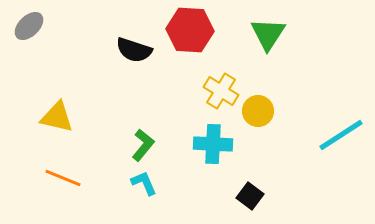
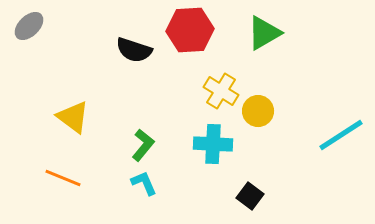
red hexagon: rotated 6 degrees counterclockwise
green triangle: moved 4 px left, 1 px up; rotated 27 degrees clockwise
yellow triangle: moved 16 px right; rotated 24 degrees clockwise
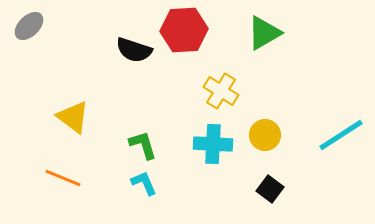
red hexagon: moved 6 px left
yellow circle: moved 7 px right, 24 px down
green L-shape: rotated 56 degrees counterclockwise
black square: moved 20 px right, 7 px up
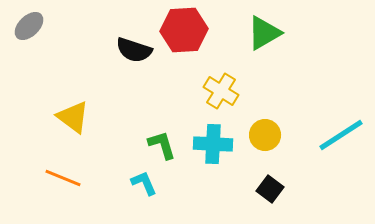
green L-shape: moved 19 px right
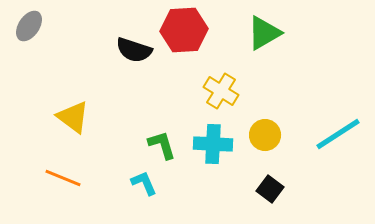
gray ellipse: rotated 12 degrees counterclockwise
cyan line: moved 3 px left, 1 px up
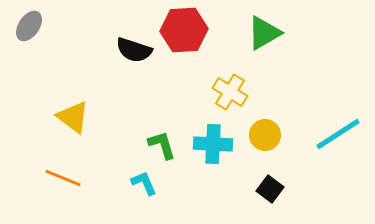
yellow cross: moved 9 px right, 1 px down
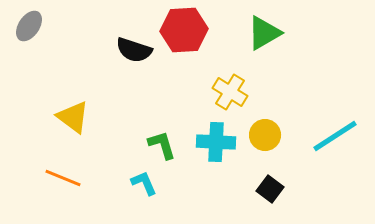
cyan line: moved 3 px left, 2 px down
cyan cross: moved 3 px right, 2 px up
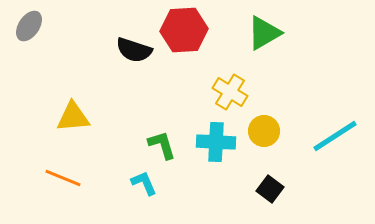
yellow triangle: rotated 42 degrees counterclockwise
yellow circle: moved 1 px left, 4 px up
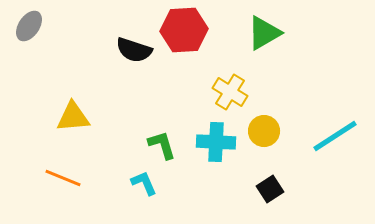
black square: rotated 20 degrees clockwise
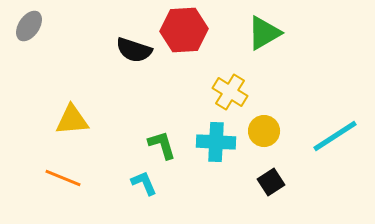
yellow triangle: moved 1 px left, 3 px down
black square: moved 1 px right, 7 px up
